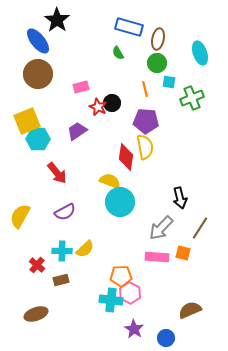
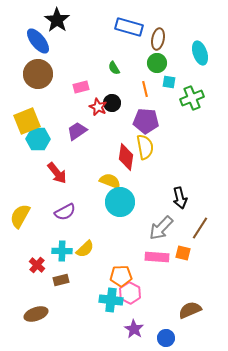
green semicircle at (118, 53): moved 4 px left, 15 px down
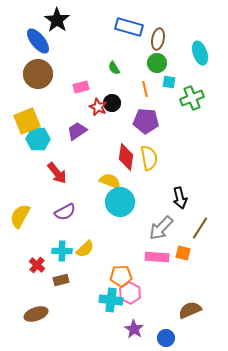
yellow semicircle at (145, 147): moved 4 px right, 11 px down
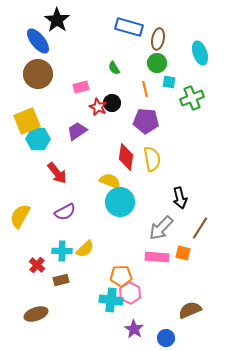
yellow semicircle at (149, 158): moved 3 px right, 1 px down
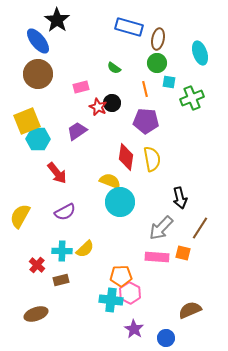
green semicircle at (114, 68): rotated 24 degrees counterclockwise
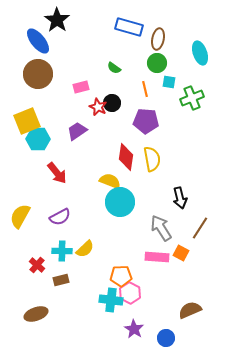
purple semicircle at (65, 212): moved 5 px left, 5 px down
gray arrow at (161, 228): rotated 104 degrees clockwise
orange square at (183, 253): moved 2 px left; rotated 14 degrees clockwise
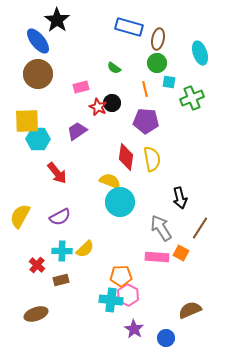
yellow square at (27, 121): rotated 20 degrees clockwise
pink hexagon at (130, 293): moved 2 px left, 2 px down
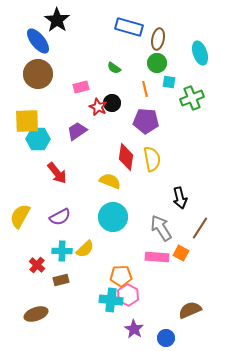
cyan circle at (120, 202): moved 7 px left, 15 px down
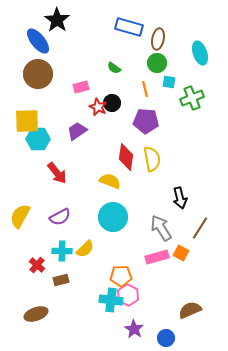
pink rectangle at (157, 257): rotated 20 degrees counterclockwise
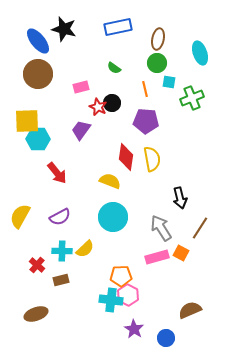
black star at (57, 20): moved 7 px right, 9 px down; rotated 20 degrees counterclockwise
blue rectangle at (129, 27): moved 11 px left; rotated 28 degrees counterclockwise
purple trapezoid at (77, 131): moved 4 px right, 1 px up; rotated 20 degrees counterclockwise
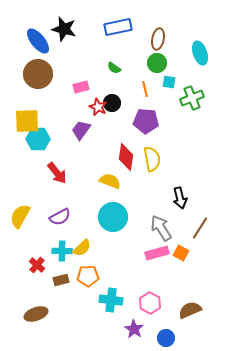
yellow semicircle at (85, 249): moved 3 px left, 1 px up
pink rectangle at (157, 257): moved 4 px up
orange pentagon at (121, 276): moved 33 px left
pink hexagon at (128, 295): moved 22 px right, 8 px down
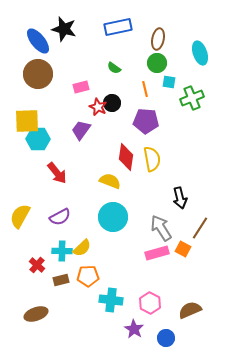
orange square at (181, 253): moved 2 px right, 4 px up
